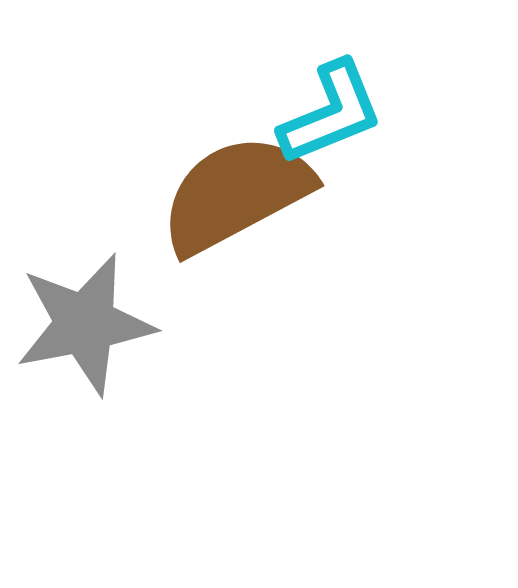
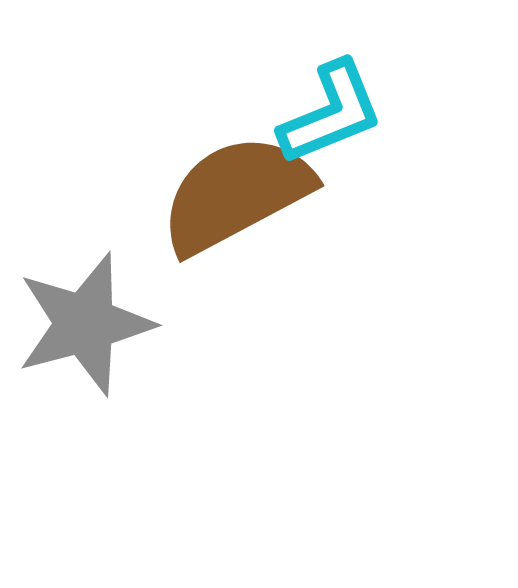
gray star: rotated 4 degrees counterclockwise
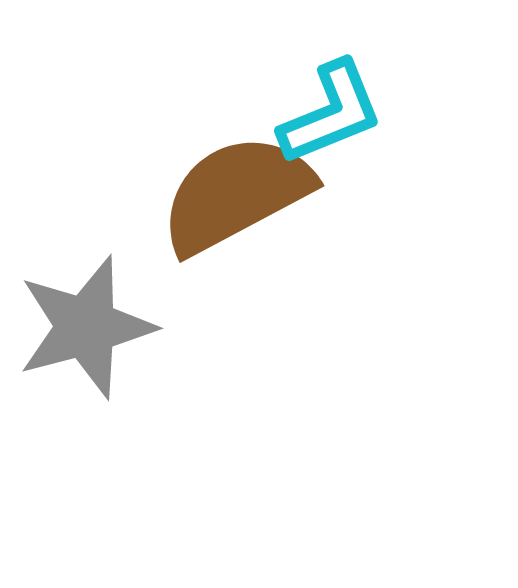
gray star: moved 1 px right, 3 px down
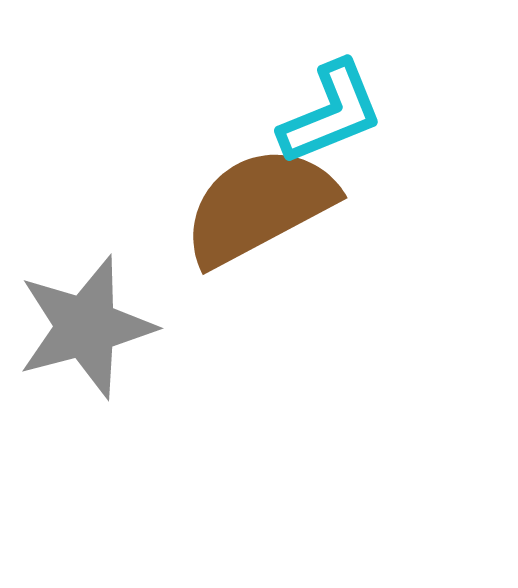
brown semicircle: moved 23 px right, 12 px down
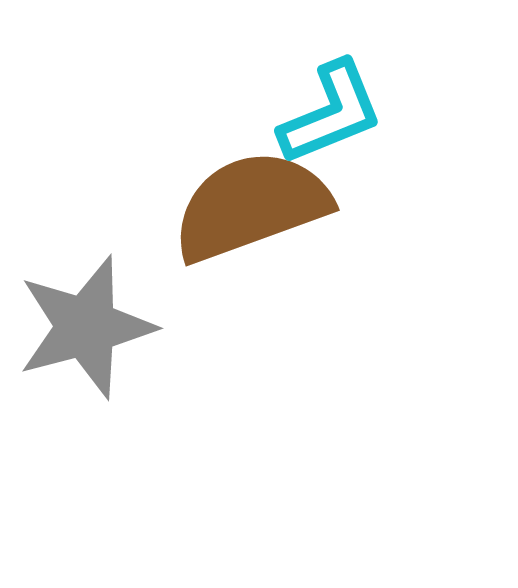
brown semicircle: moved 8 px left; rotated 8 degrees clockwise
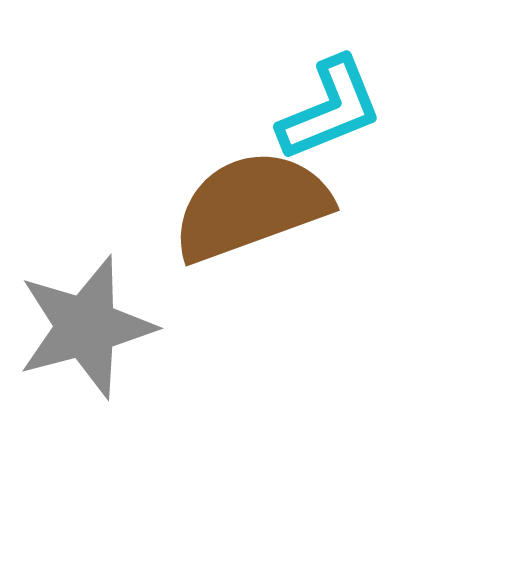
cyan L-shape: moved 1 px left, 4 px up
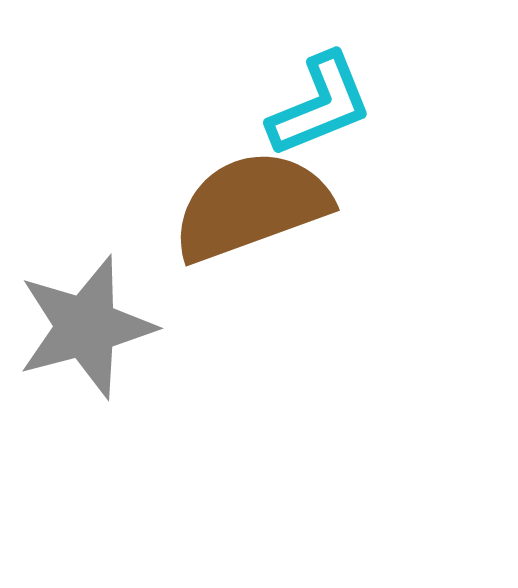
cyan L-shape: moved 10 px left, 4 px up
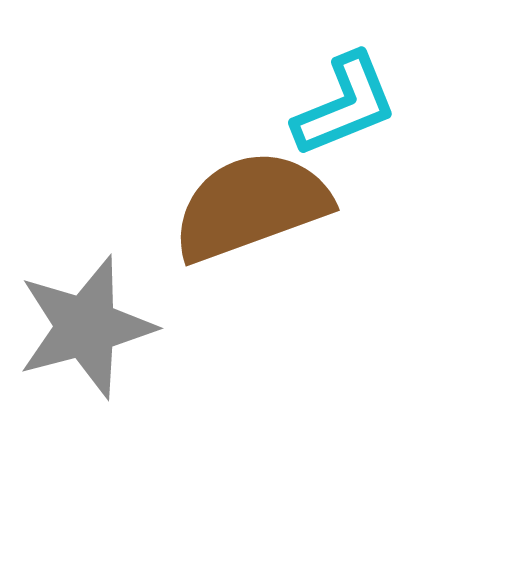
cyan L-shape: moved 25 px right
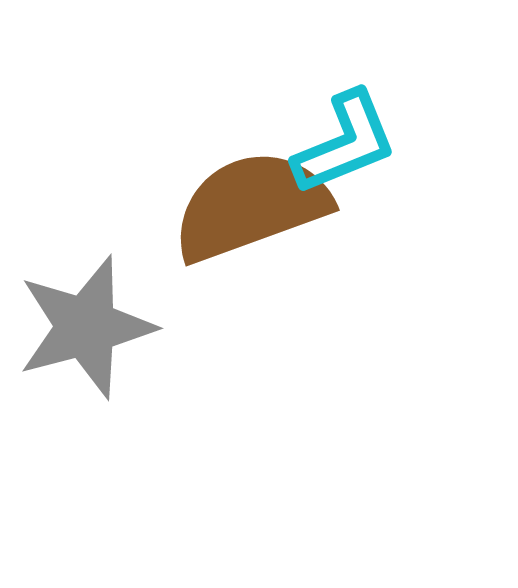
cyan L-shape: moved 38 px down
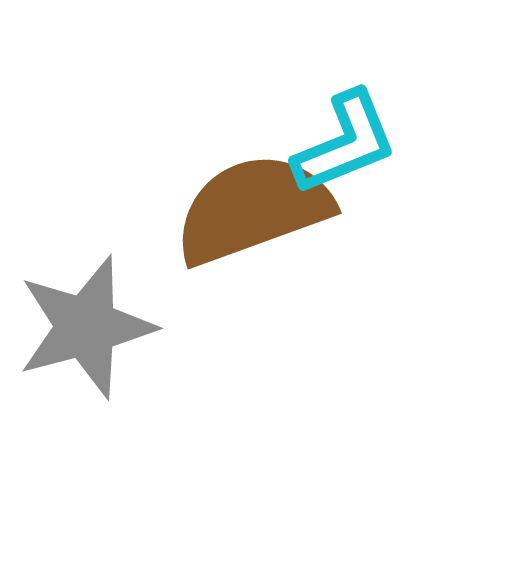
brown semicircle: moved 2 px right, 3 px down
